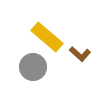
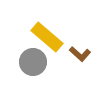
gray circle: moved 5 px up
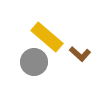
gray circle: moved 1 px right
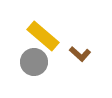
yellow rectangle: moved 4 px left, 1 px up
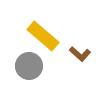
gray circle: moved 5 px left, 4 px down
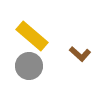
yellow rectangle: moved 11 px left
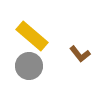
brown L-shape: rotated 10 degrees clockwise
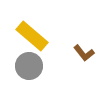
brown L-shape: moved 4 px right, 1 px up
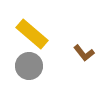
yellow rectangle: moved 2 px up
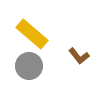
brown L-shape: moved 5 px left, 3 px down
